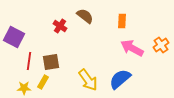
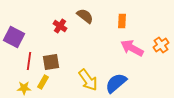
blue semicircle: moved 4 px left, 4 px down
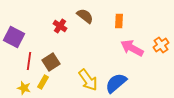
orange rectangle: moved 3 px left
brown square: rotated 24 degrees counterclockwise
yellow star: rotated 16 degrees clockwise
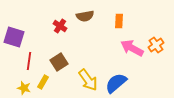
brown semicircle: rotated 132 degrees clockwise
purple square: rotated 10 degrees counterclockwise
orange cross: moved 5 px left
brown square: moved 8 px right
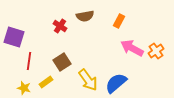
orange rectangle: rotated 24 degrees clockwise
orange cross: moved 6 px down
brown square: moved 3 px right
yellow rectangle: moved 3 px right; rotated 24 degrees clockwise
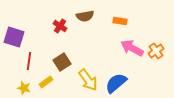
orange rectangle: moved 1 px right; rotated 72 degrees clockwise
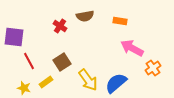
purple square: rotated 10 degrees counterclockwise
orange cross: moved 3 px left, 17 px down
red line: rotated 36 degrees counterclockwise
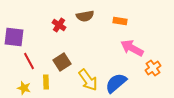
red cross: moved 1 px left, 1 px up
yellow rectangle: rotated 56 degrees counterclockwise
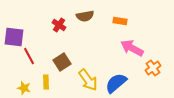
red line: moved 5 px up
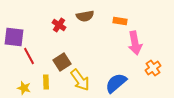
pink arrow: moved 3 px right, 5 px up; rotated 130 degrees counterclockwise
yellow arrow: moved 8 px left
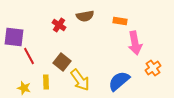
brown square: rotated 18 degrees counterclockwise
blue semicircle: moved 3 px right, 2 px up
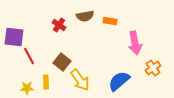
orange rectangle: moved 10 px left
yellow star: moved 3 px right; rotated 16 degrees counterclockwise
